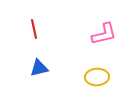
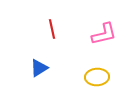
red line: moved 18 px right
blue triangle: rotated 18 degrees counterclockwise
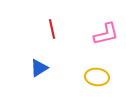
pink L-shape: moved 2 px right
yellow ellipse: rotated 10 degrees clockwise
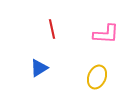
pink L-shape: rotated 16 degrees clockwise
yellow ellipse: rotated 75 degrees counterclockwise
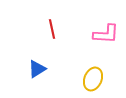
blue triangle: moved 2 px left, 1 px down
yellow ellipse: moved 4 px left, 2 px down
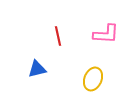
red line: moved 6 px right, 7 px down
blue triangle: rotated 18 degrees clockwise
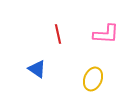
red line: moved 2 px up
blue triangle: rotated 48 degrees clockwise
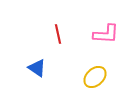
blue triangle: moved 1 px up
yellow ellipse: moved 2 px right, 2 px up; rotated 25 degrees clockwise
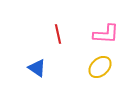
yellow ellipse: moved 5 px right, 10 px up
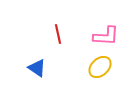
pink L-shape: moved 2 px down
